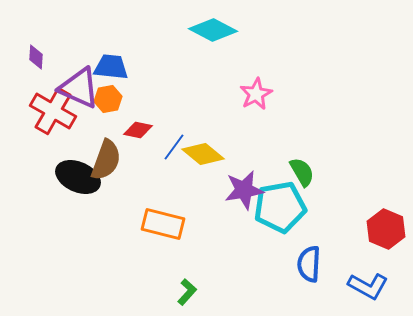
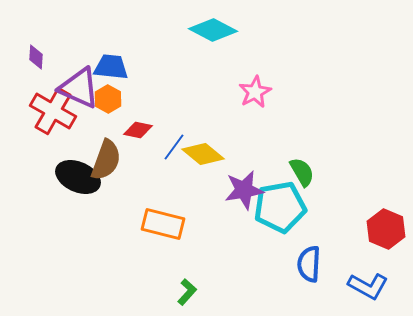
pink star: moved 1 px left, 2 px up
orange hexagon: rotated 20 degrees counterclockwise
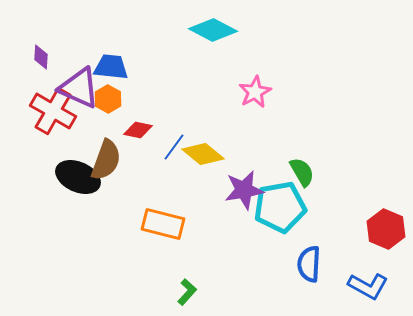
purple diamond: moved 5 px right
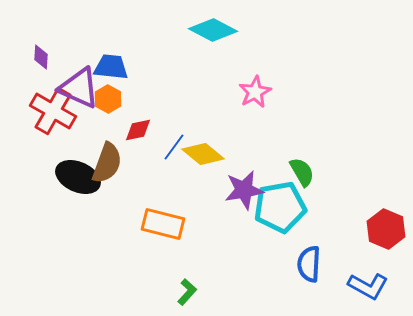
red diamond: rotated 24 degrees counterclockwise
brown semicircle: moved 1 px right, 3 px down
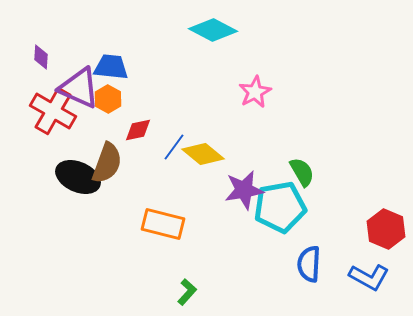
blue L-shape: moved 1 px right, 9 px up
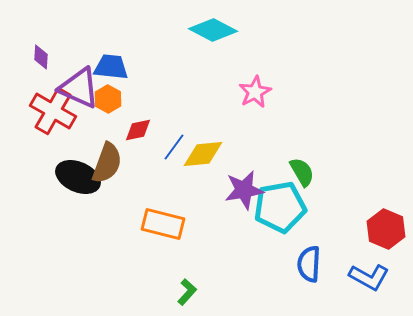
yellow diamond: rotated 45 degrees counterclockwise
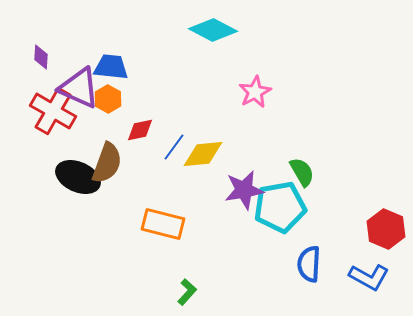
red diamond: moved 2 px right
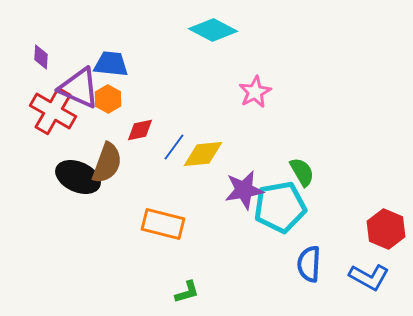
blue trapezoid: moved 3 px up
green L-shape: rotated 32 degrees clockwise
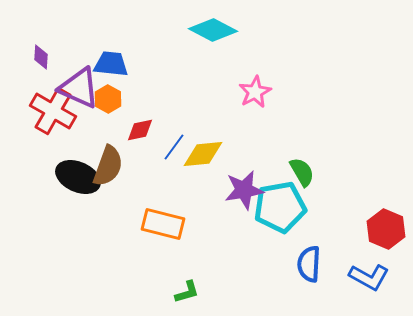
brown semicircle: moved 1 px right, 3 px down
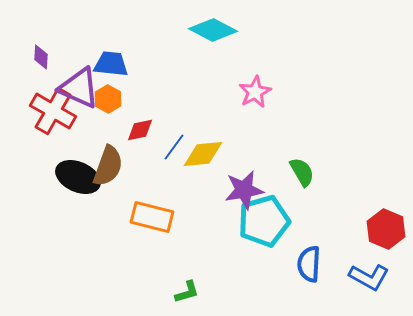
cyan pentagon: moved 16 px left, 14 px down; rotated 6 degrees counterclockwise
orange rectangle: moved 11 px left, 7 px up
